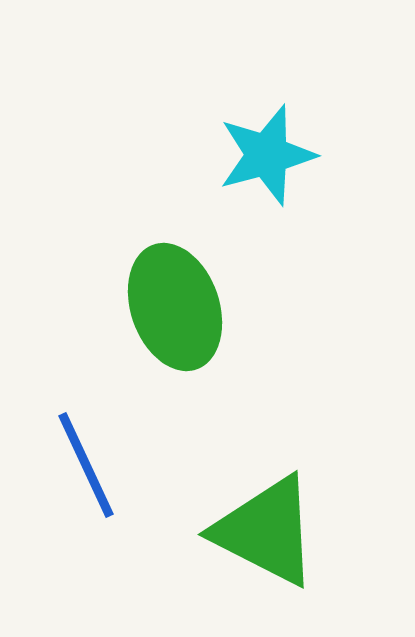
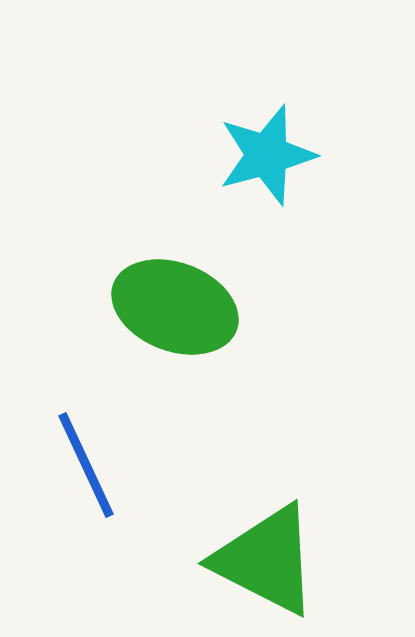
green ellipse: rotated 50 degrees counterclockwise
green triangle: moved 29 px down
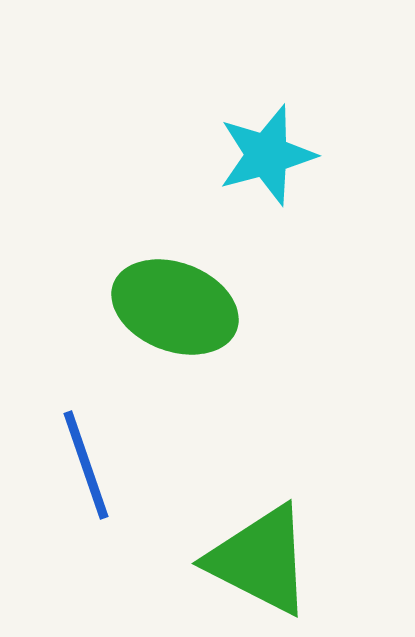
blue line: rotated 6 degrees clockwise
green triangle: moved 6 px left
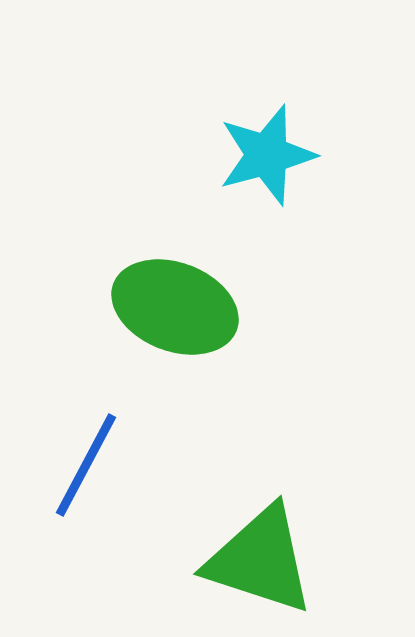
blue line: rotated 47 degrees clockwise
green triangle: rotated 9 degrees counterclockwise
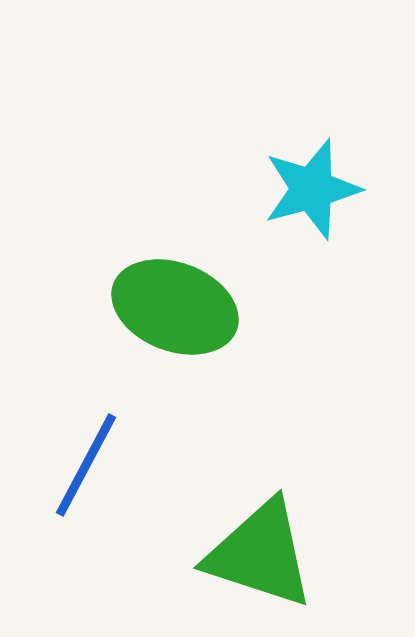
cyan star: moved 45 px right, 34 px down
green triangle: moved 6 px up
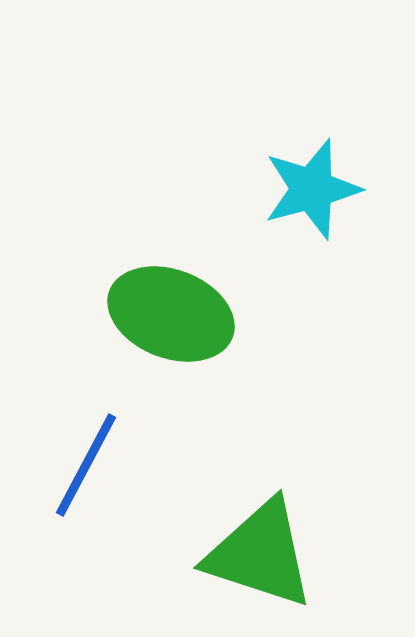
green ellipse: moved 4 px left, 7 px down
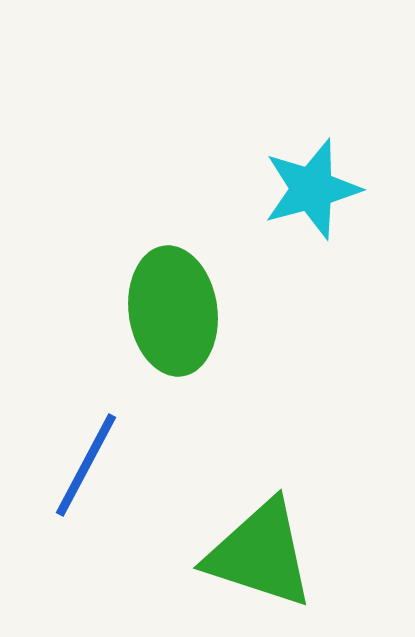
green ellipse: moved 2 px right, 3 px up; rotated 61 degrees clockwise
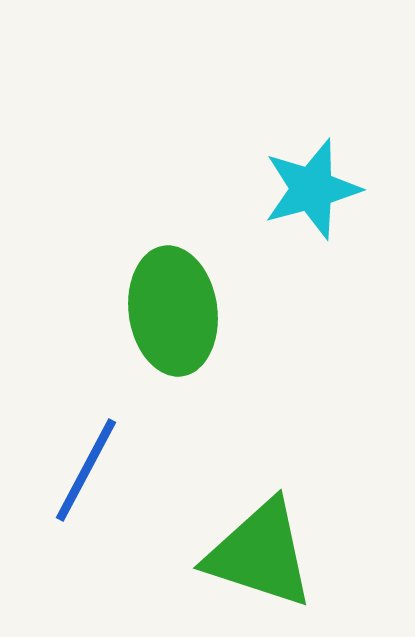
blue line: moved 5 px down
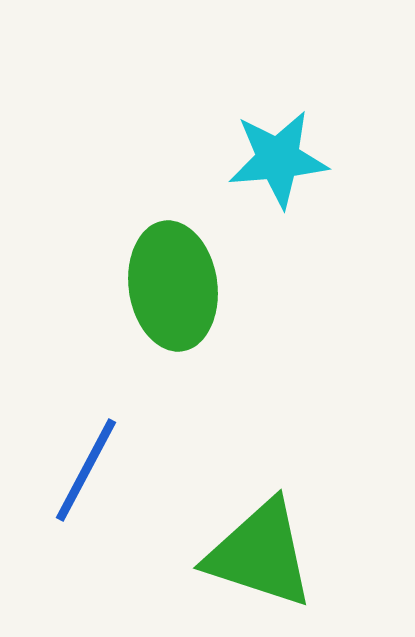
cyan star: moved 34 px left, 30 px up; rotated 10 degrees clockwise
green ellipse: moved 25 px up
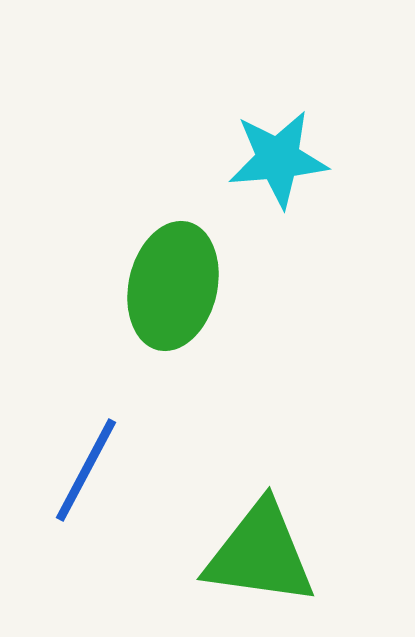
green ellipse: rotated 21 degrees clockwise
green triangle: rotated 10 degrees counterclockwise
